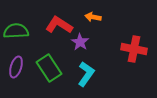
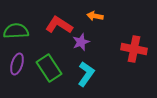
orange arrow: moved 2 px right, 1 px up
purple star: moved 1 px right; rotated 18 degrees clockwise
purple ellipse: moved 1 px right, 3 px up
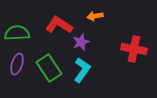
orange arrow: rotated 21 degrees counterclockwise
green semicircle: moved 1 px right, 2 px down
cyan L-shape: moved 4 px left, 4 px up
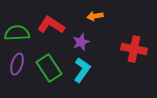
red L-shape: moved 8 px left
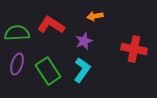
purple star: moved 3 px right, 1 px up
green rectangle: moved 1 px left, 3 px down
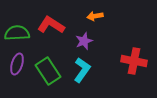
red cross: moved 12 px down
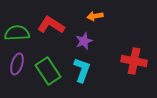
cyan L-shape: rotated 15 degrees counterclockwise
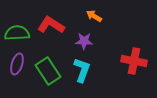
orange arrow: moved 1 px left; rotated 42 degrees clockwise
purple star: rotated 24 degrees clockwise
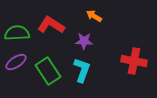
purple ellipse: moved 1 px left, 2 px up; rotated 40 degrees clockwise
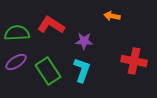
orange arrow: moved 18 px right; rotated 21 degrees counterclockwise
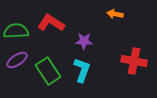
orange arrow: moved 3 px right, 2 px up
red L-shape: moved 2 px up
green semicircle: moved 1 px left, 2 px up
purple ellipse: moved 1 px right, 2 px up
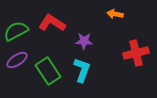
red L-shape: moved 1 px right
green semicircle: rotated 25 degrees counterclockwise
red cross: moved 2 px right, 8 px up; rotated 25 degrees counterclockwise
